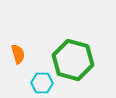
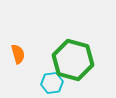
cyan hexagon: moved 10 px right; rotated 10 degrees counterclockwise
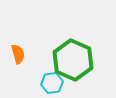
green hexagon: rotated 9 degrees clockwise
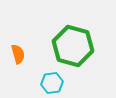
green hexagon: moved 14 px up; rotated 9 degrees counterclockwise
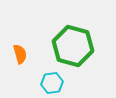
orange semicircle: moved 2 px right
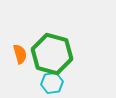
green hexagon: moved 21 px left, 8 px down
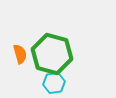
cyan hexagon: moved 2 px right
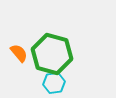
orange semicircle: moved 1 px left, 1 px up; rotated 24 degrees counterclockwise
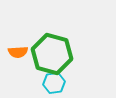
orange semicircle: moved 1 px left, 1 px up; rotated 126 degrees clockwise
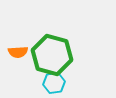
green hexagon: moved 1 px down
